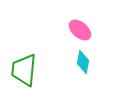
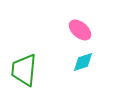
cyan diamond: rotated 60 degrees clockwise
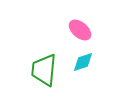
green trapezoid: moved 20 px right
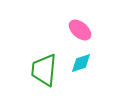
cyan diamond: moved 2 px left, 1 px down
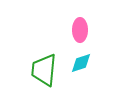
pink ellipse: rotated 50 degrees clockwise
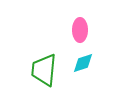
cyan diamond: moved 2 px right
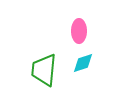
pink ellipse: moved 1 px left, 1 px down
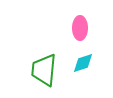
pink ellipse: moved 1 px right, 3 px up
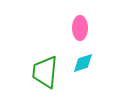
green trapezoid: moved 1 px right, 2 px down
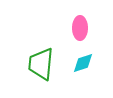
green trapezoid: moved 4 px left, 8 px up
